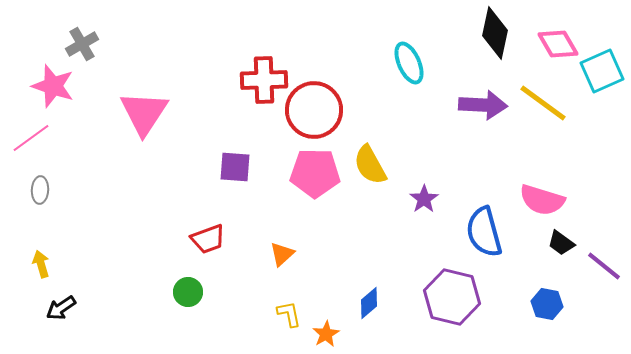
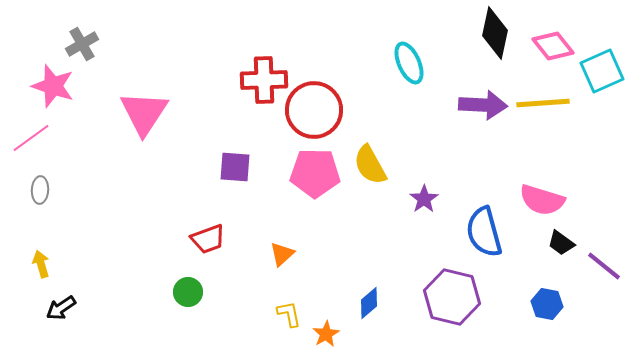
pink diamond: moved 5 px left, 2 px down; rotated 9 degrees counterclockwise
yellow line: rotated 40 degrees counterclockwise
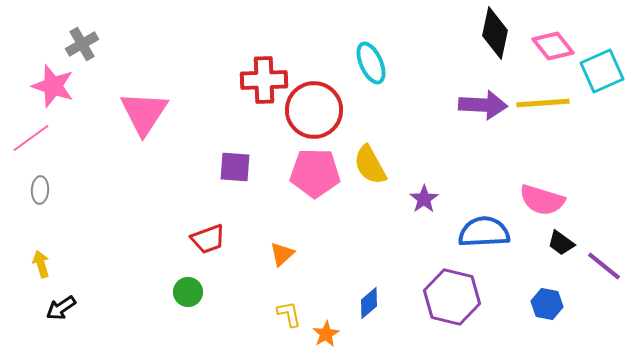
cyan ellipse: moved 38 px left
blue semicircle: rotated 102 degrees clockwise
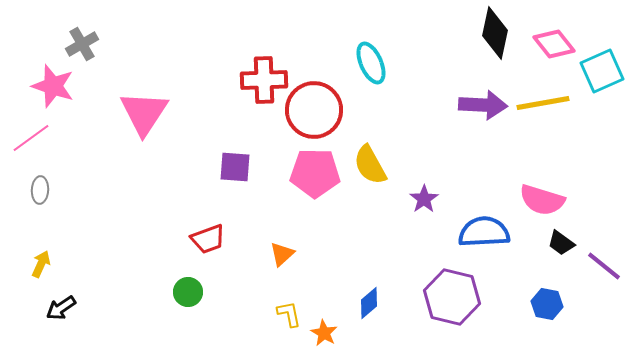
pink diamond: moved 1 px right, 2 px up
yellow line: rotated 6 degrees counterclockwise
yellow arrow: rotated 40 degrees clockwise
orange star: moved 2 px left, 1 px up; rotated 12 degrees counterclockwise
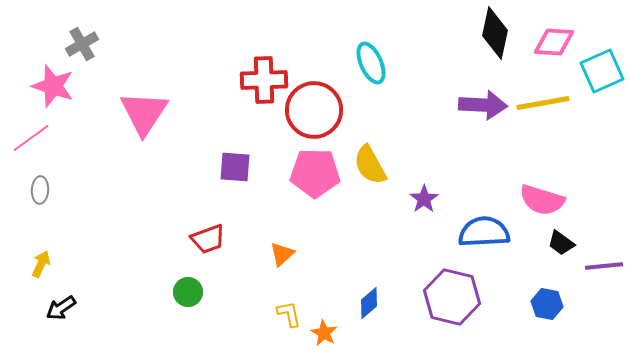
pink diamond: moved 2 px up; rotated 48 degrees counterclockwise
purple line: rotated 45 degrees counterclockwise
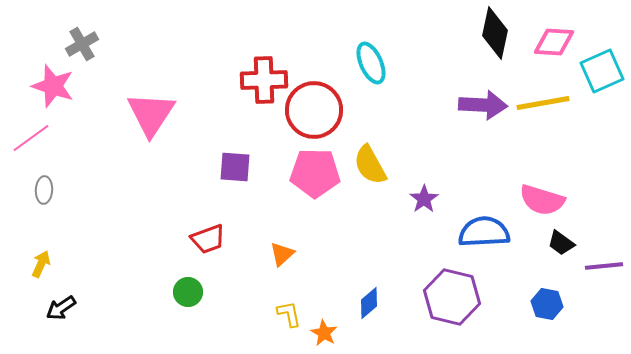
pink triangle: moved 7 px right, 1 px down
gray ellipse: moved 4 px right
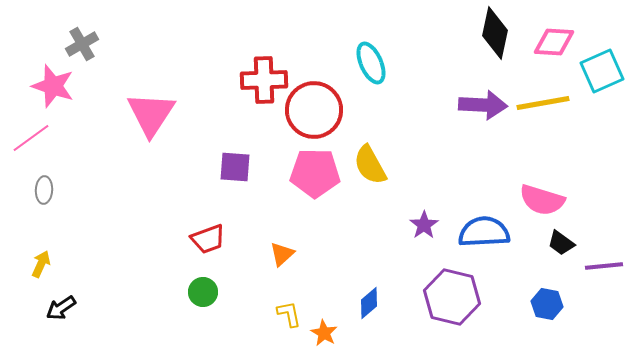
purple star: moved 26 px down
green circle: moved 15 px right
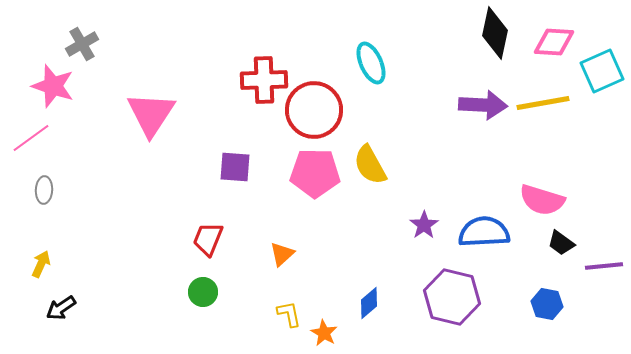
red trapezoid: rotated 132 degrees clockwise
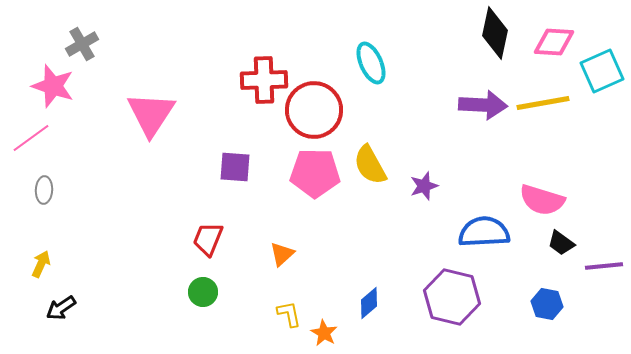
purple star: moved 39 px up; rotated 16 degrees clockwise
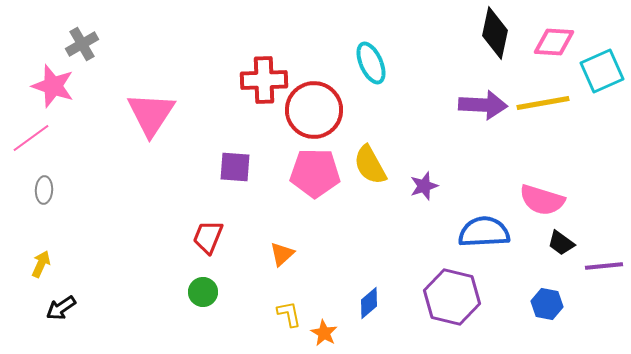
red trapezoid: moved 2 px up
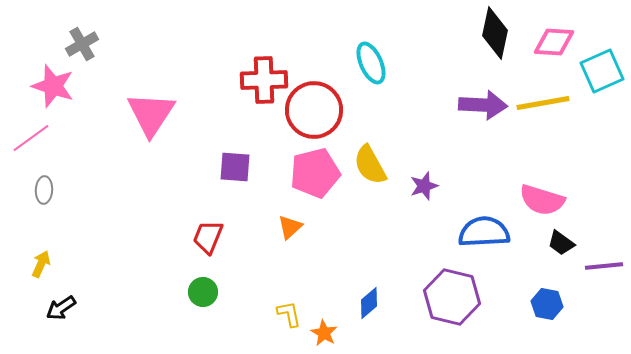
pink pentagon: rotated 15 degrees counterclockwise
orange triangle: moved 8 px right, 27 px up
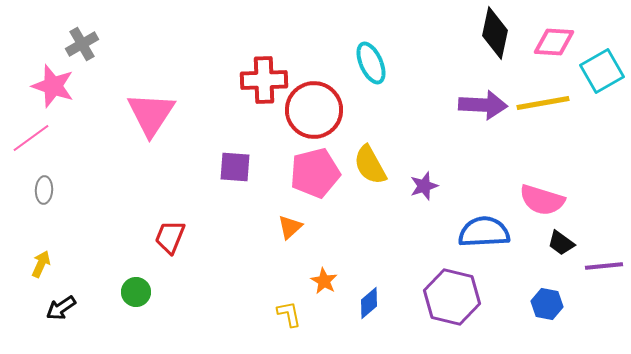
cyan square: rotated 6 degrees counterclockwise
red trapezoid: moved 38 px left
green circle: moved 67 px left
orange star: moved 52 px up
